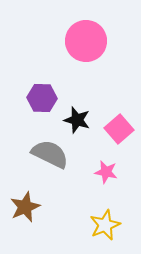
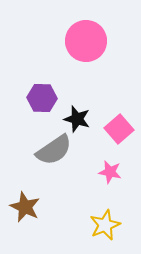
black star: moved 1 px up
gray semicircle: moved 4 px right, 4 px up; rotated 120 degrees clockwise
pink star: moved 4 px right
brown star: rotated 24 degrees counterclockwise
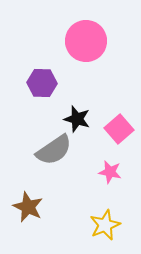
purple hexagon: moved 15 px up
brown star: moved 3 px right
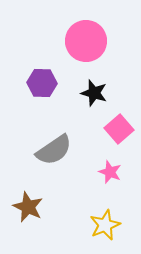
black star: moved 17 px right, 26 px up
pink star: rotated 10 degrees clockwise
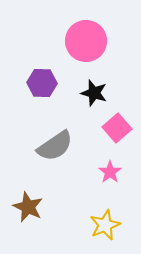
pink square: moved 2 px left, 1 px up
gray semicircle: moved 1 px right, 4 px up
pink star: rotated 15 degrees clockwise
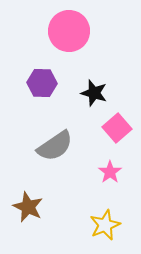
pink circle: moved 17 px left, 10 px up
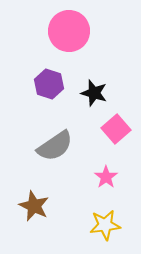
purple hexagon: moved 7 px right, 1 px down; rotated 16 degrees clockwise
pink square: moved 1 px left, 1 px down
pink star: moved 4 px left, 5 px down
brown star: moved 6 px right, 1 px up
yellow star: rotated 16 degrees clockwise
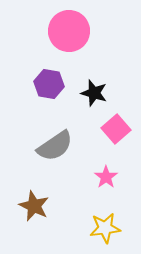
purple hexagon: rotated 8 degrees counterclockwise
yellow star: moved 3 px down
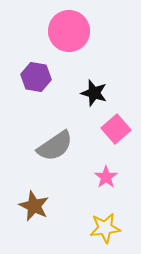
purple hexagon: moved 13 px left, 7 px up
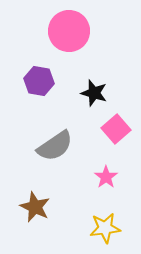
purple hexagon: moved 3 px right, 4 px down
brown star: moved 1 px right, 1 px down
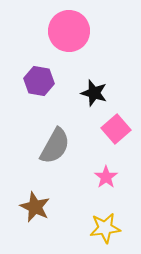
gray semicircle: rotated 27 degrees counterclockwise
